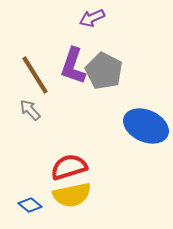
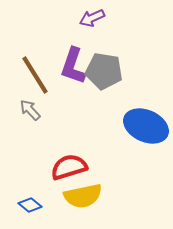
gray pentagon: rotated 18 degrees counterclockwise
yellow semicircle: moved 11 px right, 1 px down
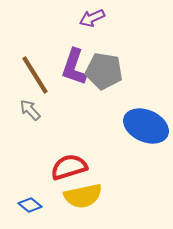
purple L-shape: moved 1 px right, 1 px down
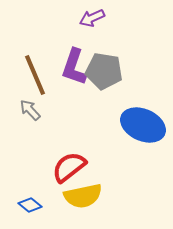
brown line: rotated 9 degrees clockwise
blue ellipse: moved 3 px left, 1 px up
red semicircle: rotated 21 degrees counterclockwise
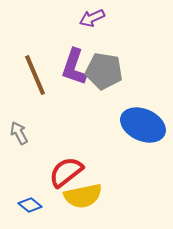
gray arrow: moved 11 px left, 23 px down; rotated 15 degrees clockwise
red semicircle: moved 3 px left, 5 px down
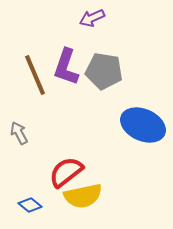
purple L-shape: moved 8 px left
